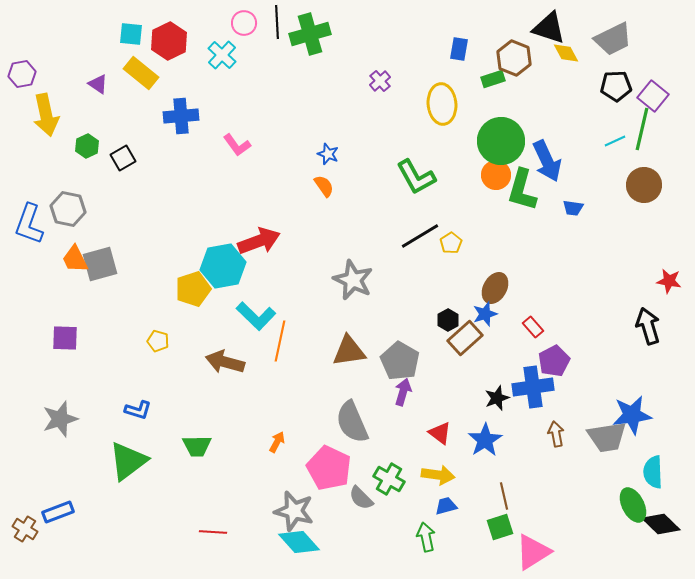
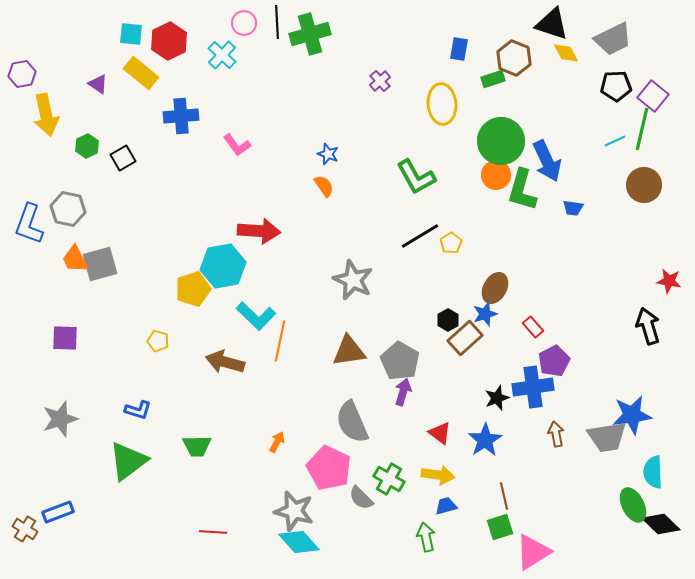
black triangle at (549, 28): moved 3 px right, 4 px up
red arrow at (259, 241): moved 10 px up; rotated 24 degrees clockwise
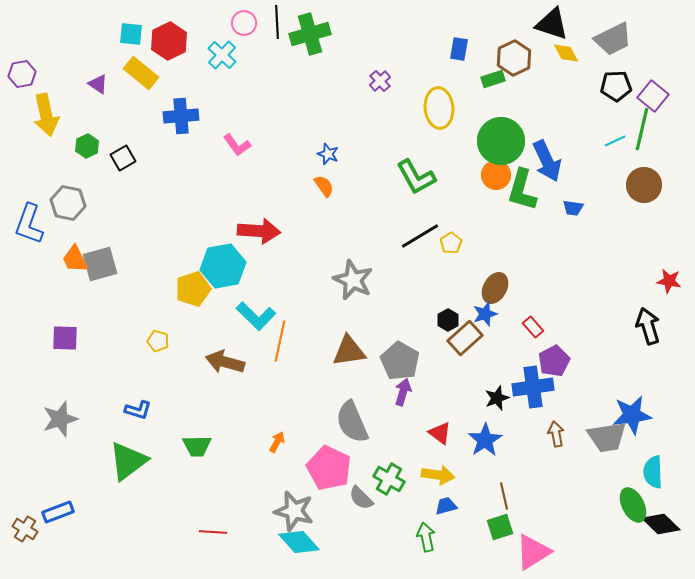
brown hexagon at (514, 58): rotated 12 degrees clockwise
yellow ellipse at (442, 104): moved 3 px left, 4 px down
gray hexagon at (68, 209): moved 6 px up
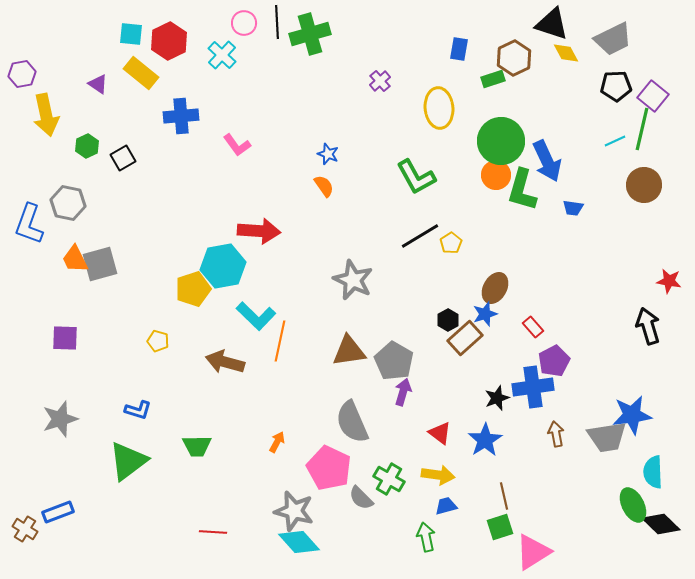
gray pentagon at (400, 361): moved 6 px left
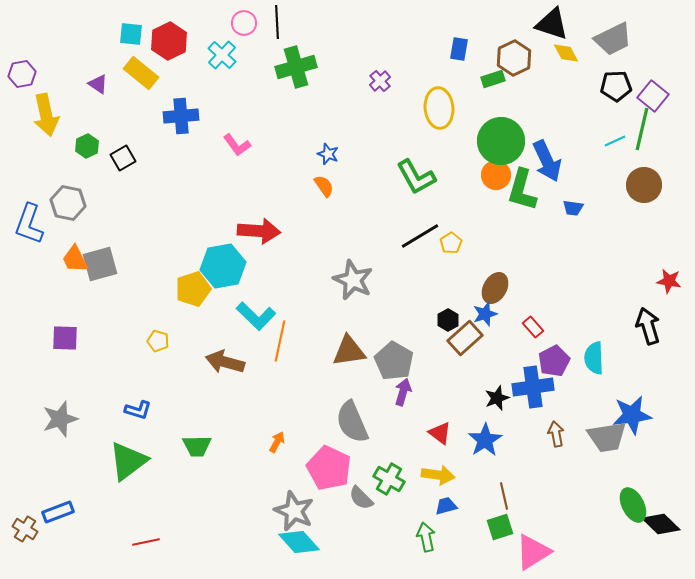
green cross at (310, 34): moved 14 px left, 33 px down
cyan semicircle at (653, 472): moved 59 px left, 114 px up
gray star at (294, 511): rotated 9 degrees clockwise
red line at (213, 532): moved 67 px left, 10 px down; rotated 16 degrees counterclockwise
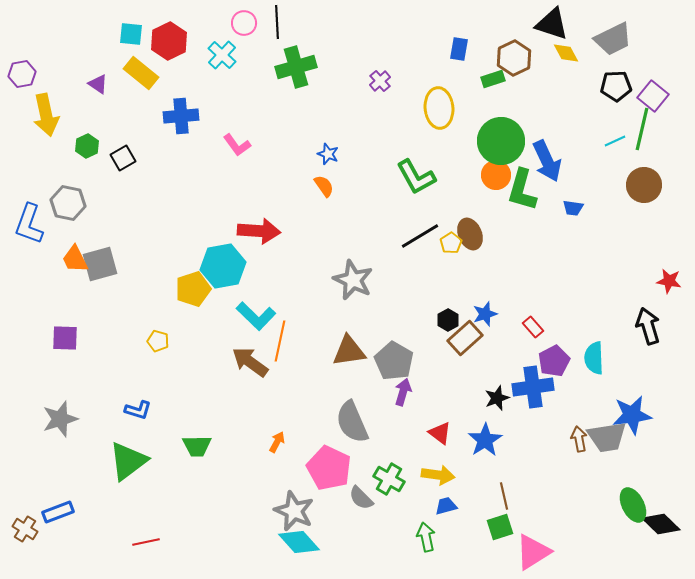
brown ellipse at (495, 288): moved 25 px left, 54 px up; rotated 52 degrees counterclockwise
brown arrow at (225, 362): moved 25 px right; rotated 21 degrees clockwise
brown arrow at (556, 434): moved 23 px right, 5 px down
